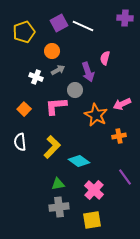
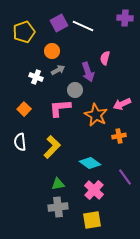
pink L-shape: moved 4 px right, 2 px down
cyan diamond: moved 11 px right, 2 px down
gray cross: moved 1 px left
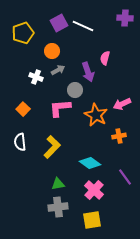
yellow pentagon: moved 1 px left, 1 px down
orange square: moved 1 px left
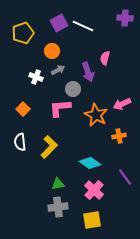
gray circle: moved 2 px left, 1 px up
yellow L-shape: moved 3 px left
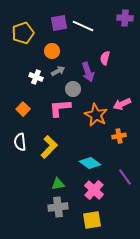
purple square: rotated 18 degrees clockwise
gray arrow: moved 1 px down
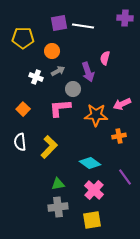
white line: rotated 15 degrees counterclockwise
yellow pentagon: moved 5 px down; rotated 20 degrees clockwise
orange star: rotated 25 degrees counterclockwise
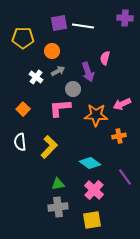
white cross: rotated 16 degrees clockwise
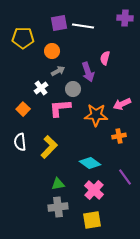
white cross: moved 5 px right, 11 px down; rotated 16 degrees clockwise
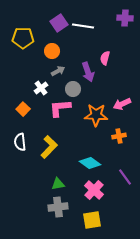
purple square: rotated 24 degrees counterclockwise
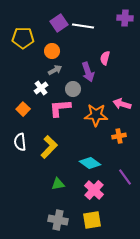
gray arrow: moved 3 px left, 1 px up
pink arrow: rotated 42 degrees clockwise
gray cross: moved 13 px down; rotated 18 degrees clockwise
